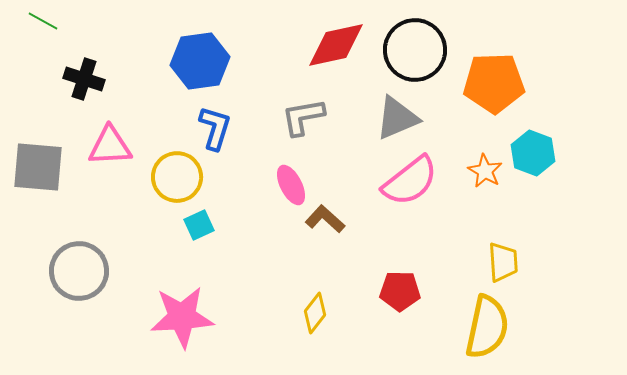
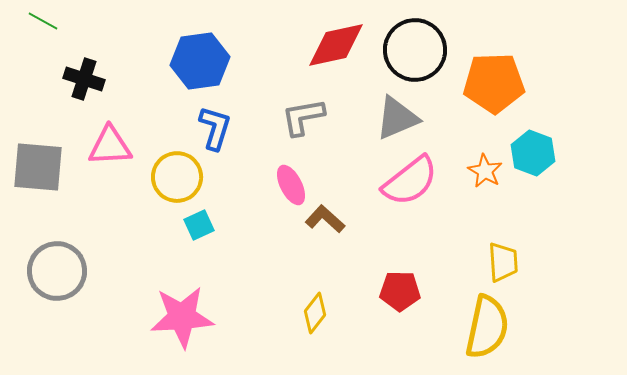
gray circle: moved 22 px left
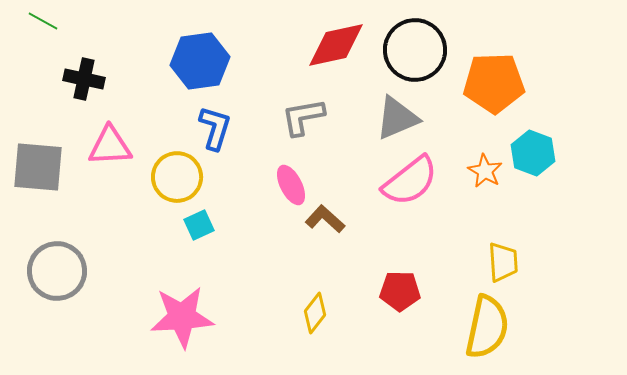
black cross: rotated 6 degrees counterclockwise
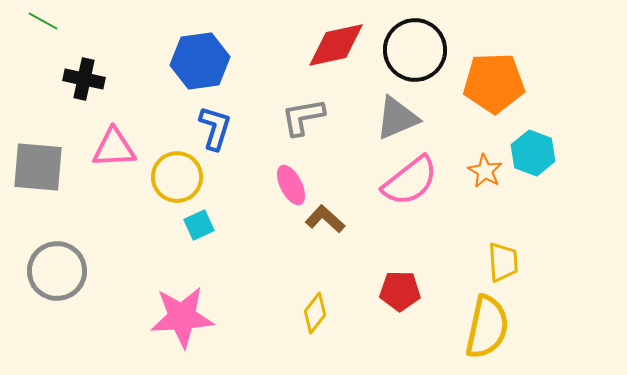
pink triangle: moved 4 px right, 2 px down
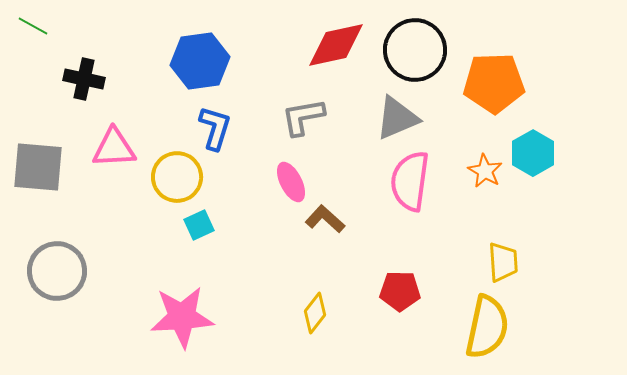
green line: moved 10 px left, 5 px down
cyan hexagon: rotated 9 degrees clockwise
pink semicircle: rotated 136 degrees clockwise
pink ellipse: moved 3 px up
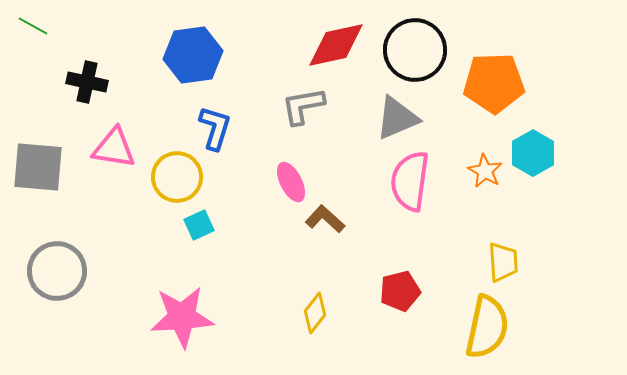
blue hexagon: moved 7 px left, 6 px up
black cross: moved 3 px right, 3 px down
gray L-shape: moved 11 px up
pink triangle: rotated 12 degrees clockwise
red pentagon: rotated 15 degrees counterclockwise
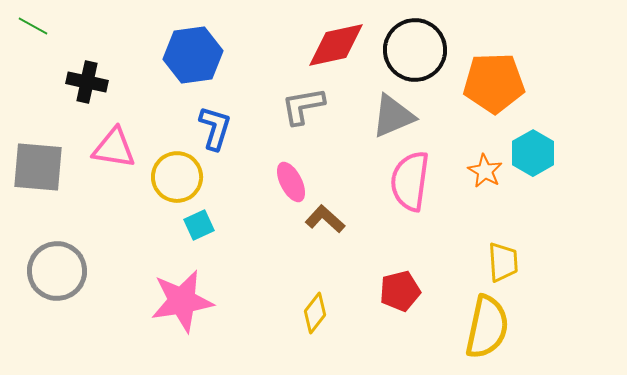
gray triangle: moved 4 px left, 2 px up
pink star: moved 16 px up; rotated 6 degrees counterclockwise
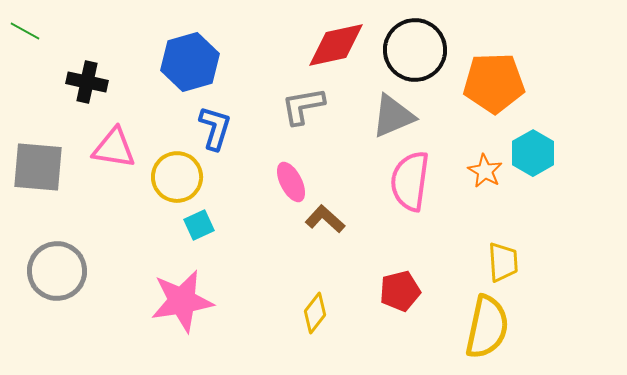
green line: moved 8 px left, 5 px down
blue hexagon: moved 3 px left, 7 px down; rotated 8 degrees counterclockwise
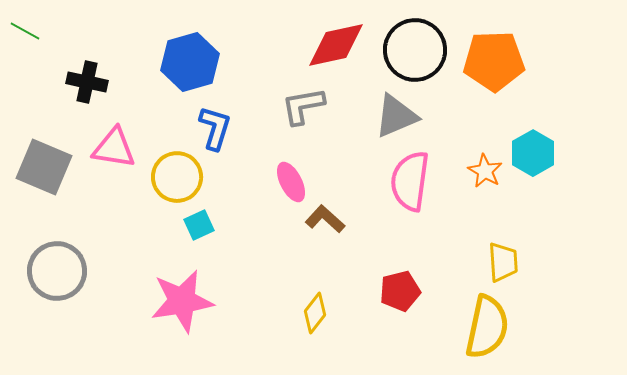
orange pentagon: moved 22 px up
gray triangle: moved 3 px right
gray square: moved 6 px right; rotated 18 degrees clockwise
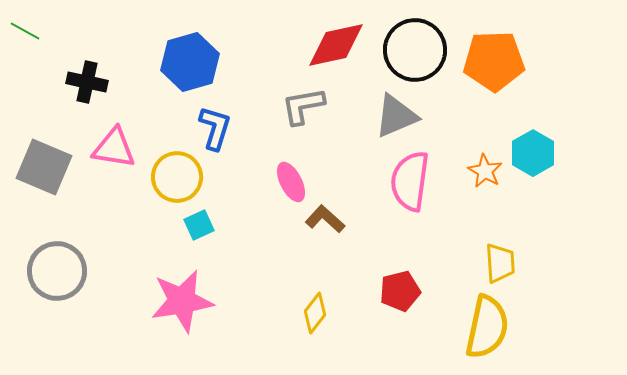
yellow trapezoid: moved 3 px left, 1 px down
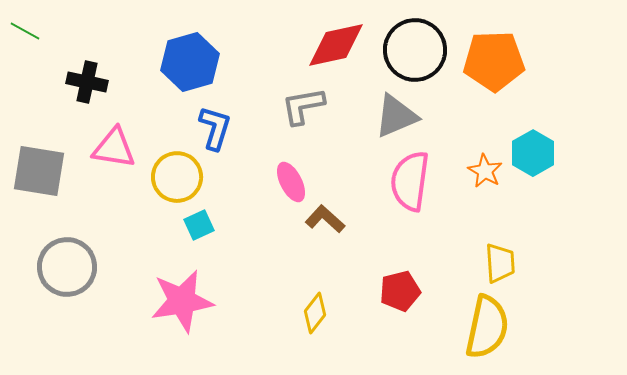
gray square: moved 5 px left, 4 px down; rotated 14 degrees counterclockwise
gray circle: moved 10 px right, 4 px up
